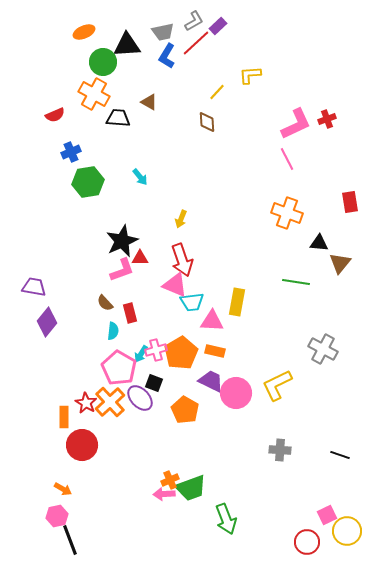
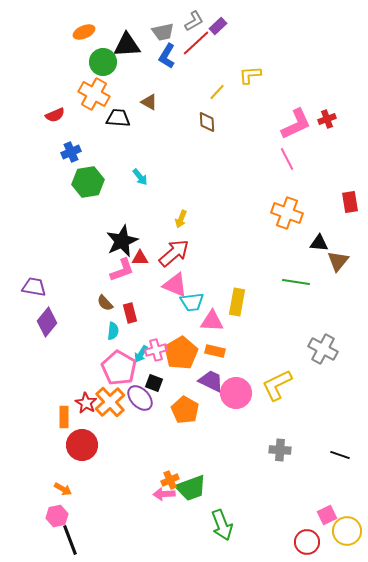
red arrow at (182, 260): moved 8 px left, 7 px up; rotated 112 degrees counterclockwise
brown triangle at (340, 263): moved 2 px left, 2 px up
green arrow at (226, 519): moved 4 px left, 6 px down
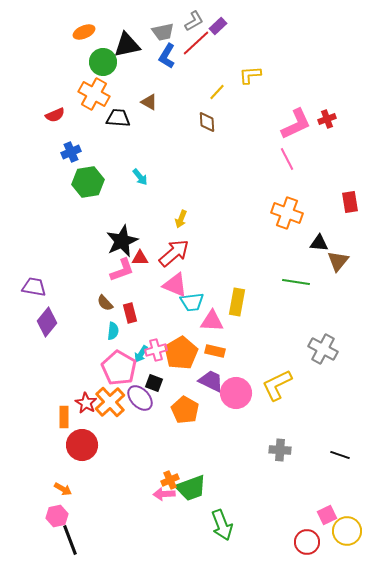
black triangle at (127, 45): rotated 8 degrees counterclockwise
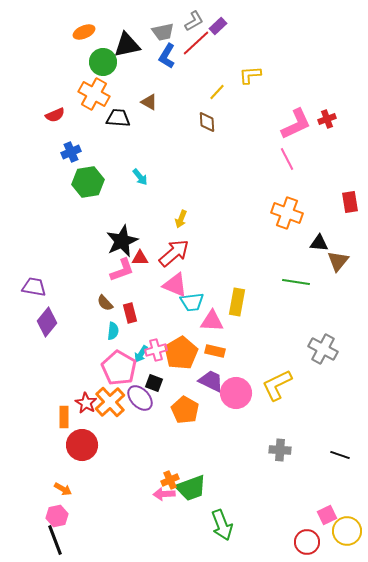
black line at (70, 540): moved 15 px left
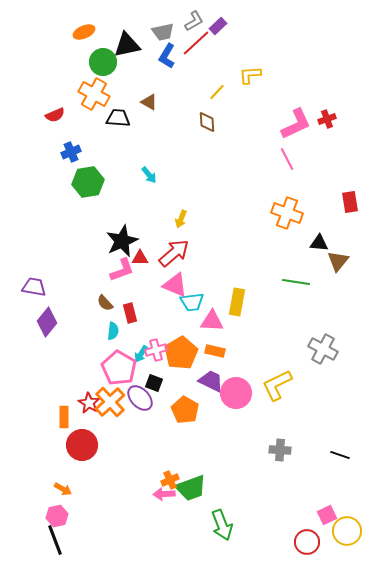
cyan arrow at (140, 177): moved 9 px right, 2 px up
red star at (86, 403): moved 3 px right
